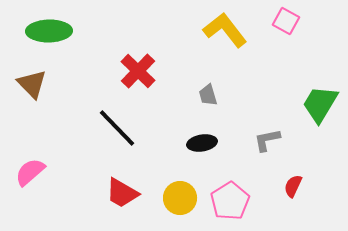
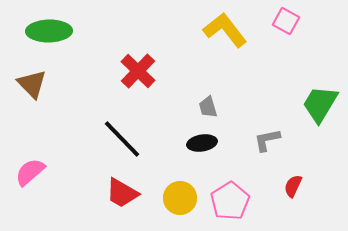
gray trapezoid: moved 12 px down
black line: moved 5 px right, 11 px down
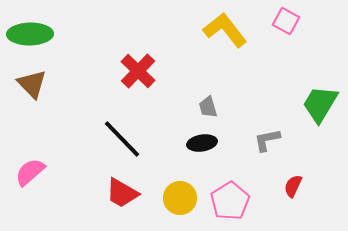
green ellipse: moved 19 px left, 3 px down
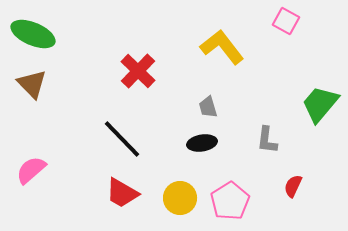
yellow L-shape: moved 3 px left, 17 px down
green ellipse: moved 3 px right; rotated 24 degrees clockwise
green trapezoid: rotated 9 degrees clockwise
gray L-shape: rotated 72 degrees counterclockwise
pink semicircle: moved 1 px right, 2 px up
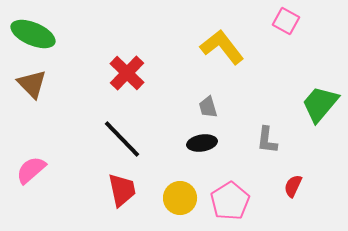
red cross: moved 11 px left, 2 px down
red trapezoid: moved 3 px up; rotated 132 degrees counterclockwise
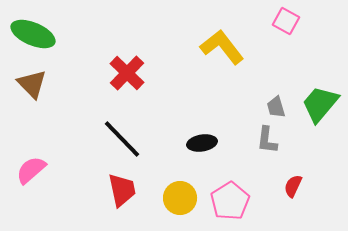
gray trapezoid: moved 68 px right
